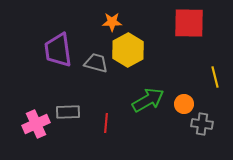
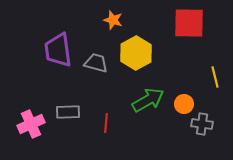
orange star: moved 1 px right, 2 px up; rotated 18 degrees clockwise
yellow hexagon: moved 8 px right, 3 px down
pink cross: moved 5 px left
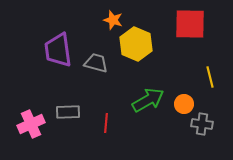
red square: moved 1 px right, 1 px down
yellow hexagon: moved 9 px up; rotated 8 degrees counterclockwise
yellow line: moved 5 px left
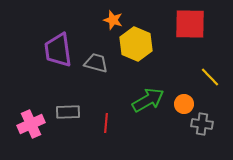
yellow line: rotated 30 degrees counterclockwise
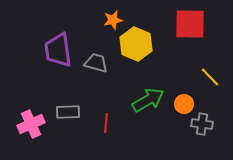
orange star: rotated 30 degrees counterclockwise
